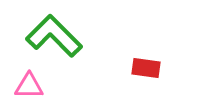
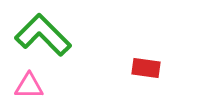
green L-shape: moved 11 px left, 1 px up
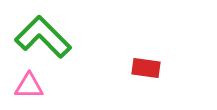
green L-shape: moved 2 px down
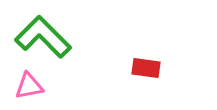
pink triangle: rotated 12 degrees counterclockwise
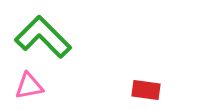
red rectangle: moved 22 px down
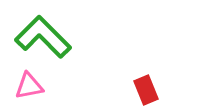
red rectangle: rotated 60 degrees clockwise
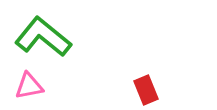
green L-shape: rotated 6 degrees counterclockwise
